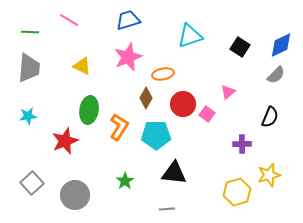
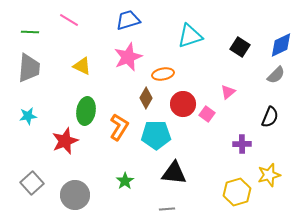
green ellipse: moved 3 px left, 1 px down
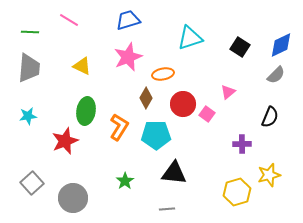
cyan triangle: moved 2 px down
gray circle: moved 2 px left, 3 px down
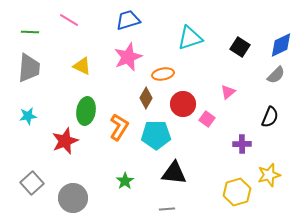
pink square: moved 5 px down
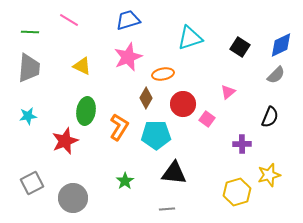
gray square: rotated 15 degrees clockwise
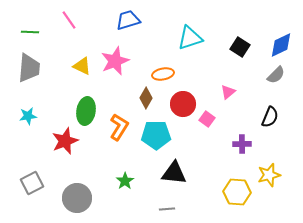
pink line: rotated 24 degrees clockwise
pink star: moved 13 px left, 4 px down
yellow hexagon: rotated 20 degrees clockwise
gray circle: moved 4 px right
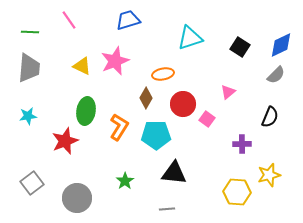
gray square: rotated 10 degrees counterclockwise
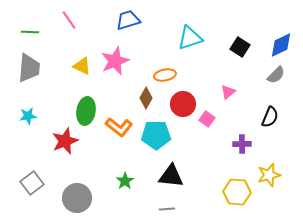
orange ellipse: moved 2 px right, 1 px down
orange L-shape: rotated 96 degrees clockwise
black triangle: moved 3 px left, 3 px down
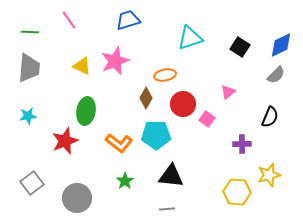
orange L-shape: moved 16 px down
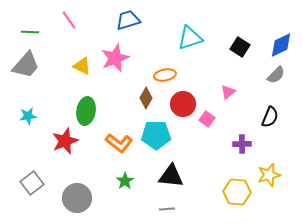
pink star: moved 3 px up
gray trapezoid: moved 3 px left, 3 px up; rotated 36 degrees clockwise
